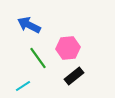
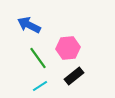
cyan line: moved 17 px right
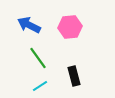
pink hexagon: moved 2 px right, 21 px up
black rectangle: rotated 66 degrees counterclockwise
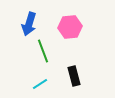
blue arrow: moved 1 px up; rotated 100 degrees counterclockwise
green line: moved 5 px right, 7 px up; rotated 15 degrees clockwise
cyan line: moved 2 px up
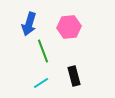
pink hexagon: moved 1 px left
cyan line: moved 1 px right, 1 px up
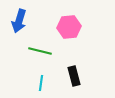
blue arrow: moved 10 px left, 3 px up
green line: moved 3 px left; rotated 55 degrees counterclockwise
cyan line: rotated 49 degrees counterclockwise
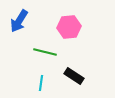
blue arrow: rotated 15 degrees clockwise
green line: moved 5 px right, 1 px down
black rectangle: rotated 42 degrees counterclockwise
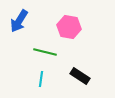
pink hexagon: rotated 15 degrees clockwise
black rectangle: moved 6 px right
cyan line: moved 4 px up
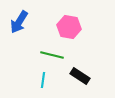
blue arrow: moved 1 px down
green line: moved 7 px right, 3 px down
cyan line: moved 2 px right, 1 px down
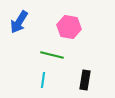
black rectangle: moved 5 px right, 4 px down; rotated 66 degrees clockwise
